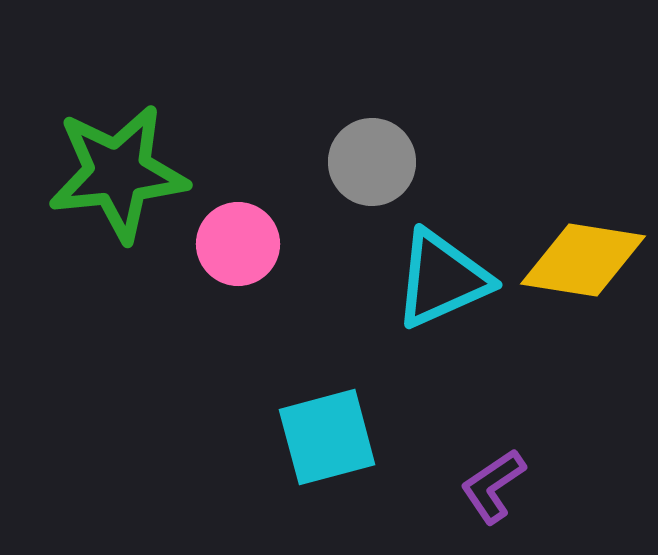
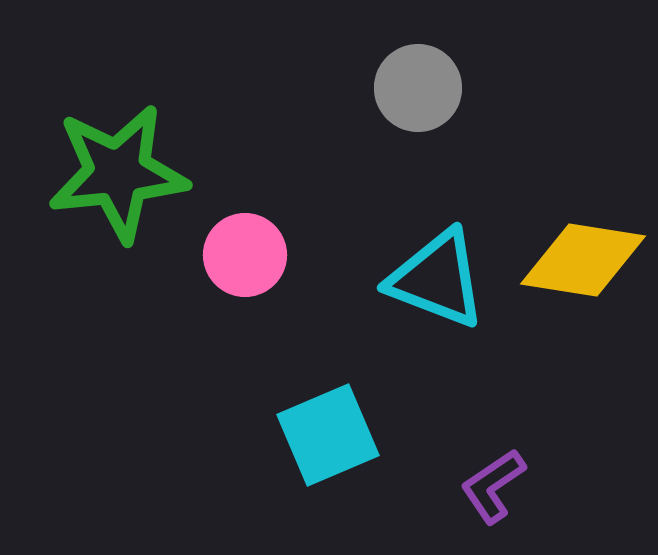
gray circle: moved 46 px right, 74 px up
pink circle: moved 7 px right, 11 px down
cyan triangle: moved 5 px left; rotated 45 degrees clockwise
cyan square: moved 1 px right, 2 px up; rotated 8 degrees counterclockwise
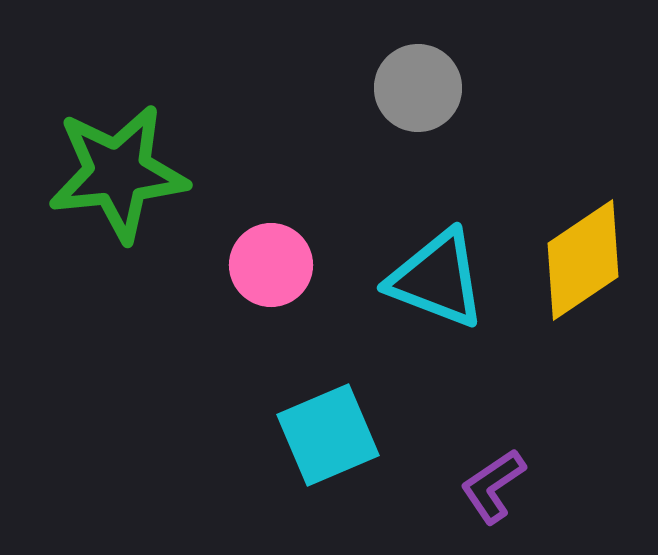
pink circle: moved 26 px right, 10 px down
yellow diamond: rotated 43 degrees counterclockwise
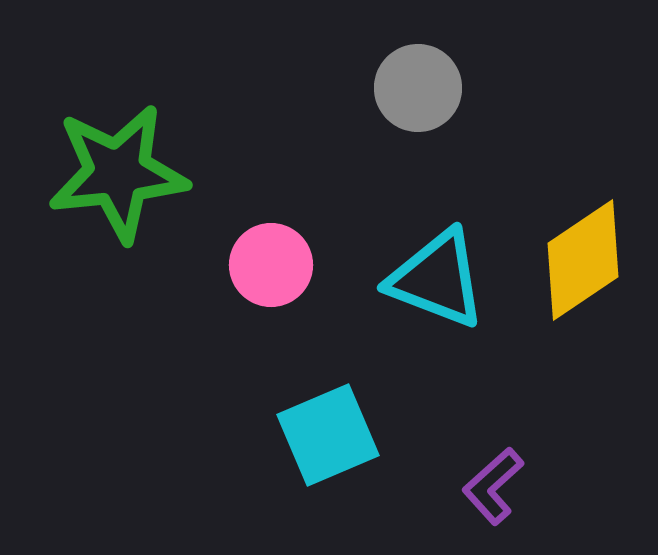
purple L-shape: rotated 8 degrees counterclockwise
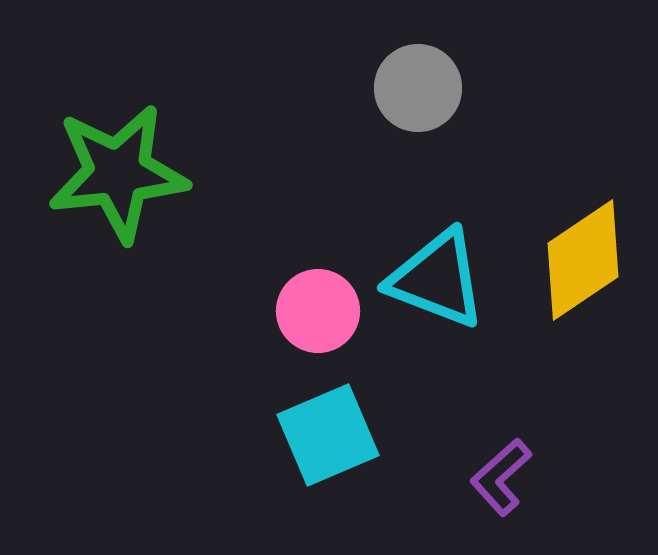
pink circle: moved 47 px right, 46 px down
purple L-shape: moved 8 px right, 9 px up
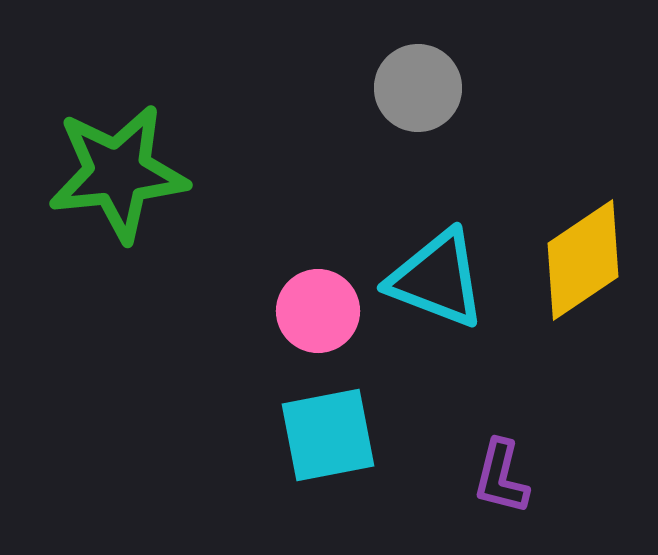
cyan square: rotated 12 degrees clockwise
purple L-shape: rotated 34 degrees counterclockwise
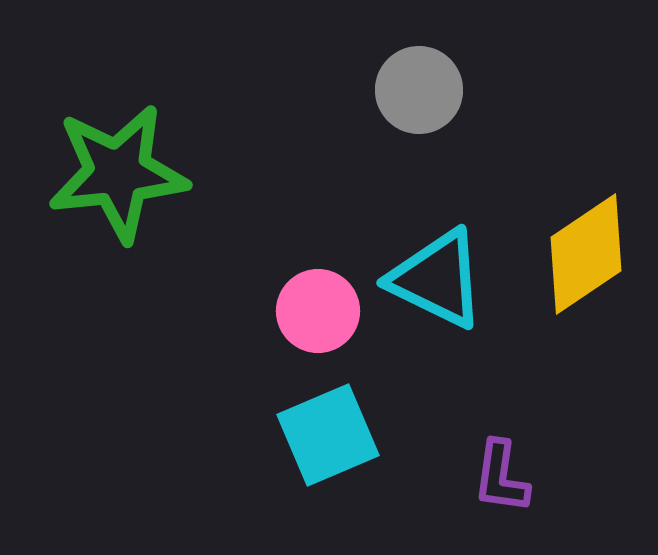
gray circle: moved 1 px right, 2 px down
yellow diamond: moved 3 px right, 6 px up
cyan triangle: rotated 5 degrees clockwise
cyan square: rotated 12 degrees counterclockwise
purple L-shape: rotated 6 degrees counterclockwise
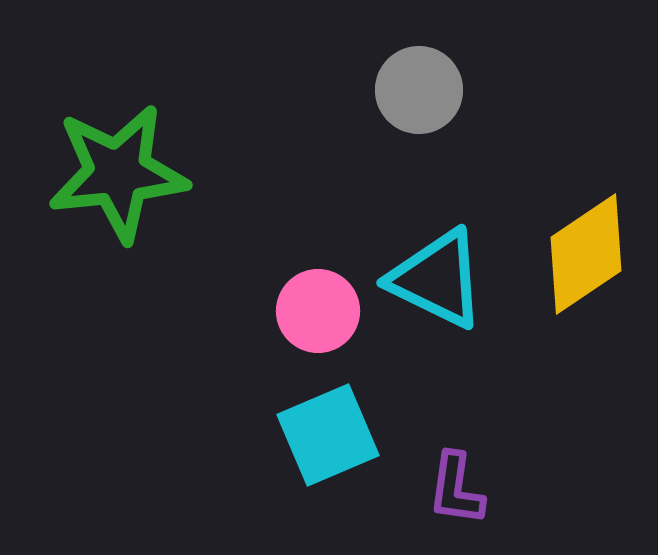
purple L-shape: moved 45 px left, 12 px down
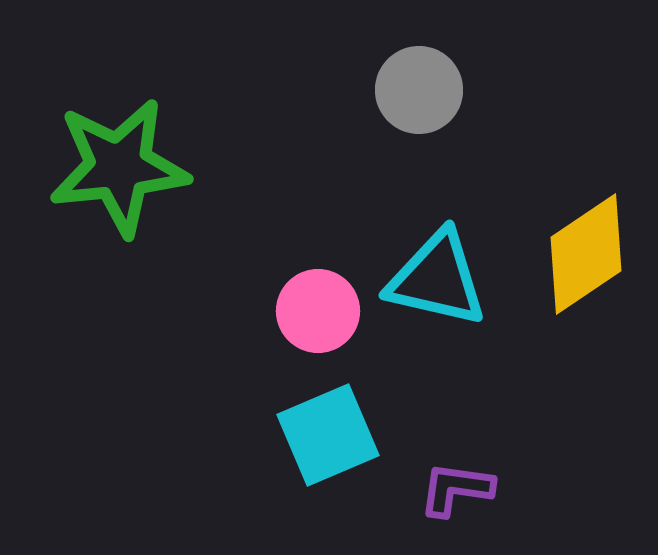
green star: moved 1 px right, 6 px up
cyan triangle: rotated 13 degrees counterclockwise
purple L-shape: rotated 90 degrees clockwise
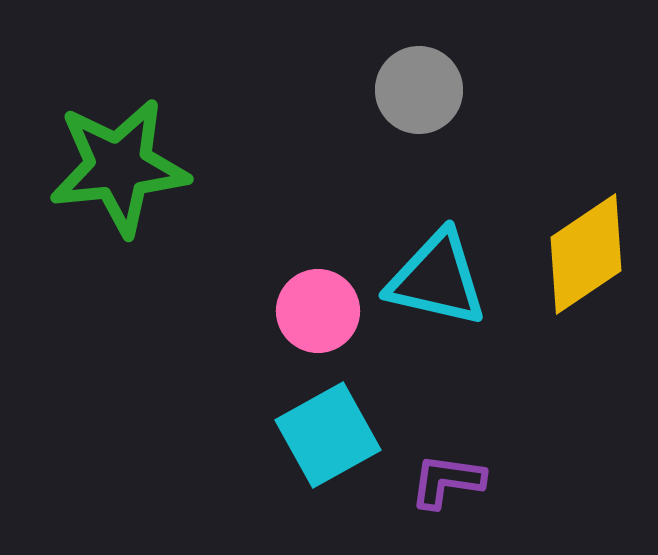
cyan square: rotated 6 degrees counterclockwise
purple L-shape: moved 9 px left, 8 px up
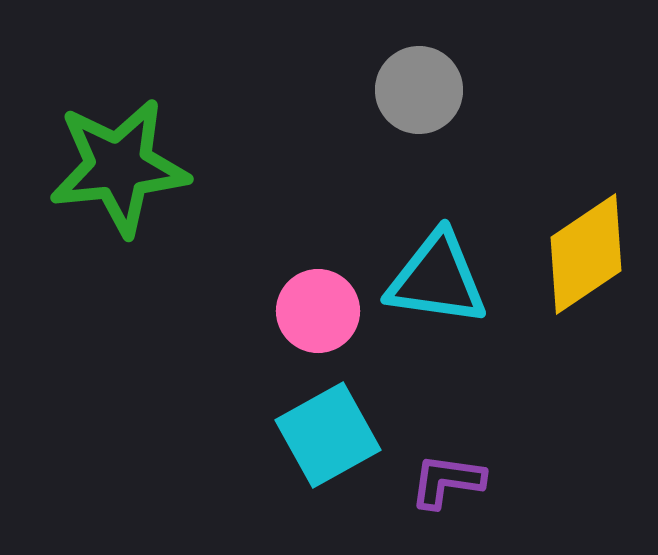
cyan triangle: rotated 5 degrees counterclockwise
